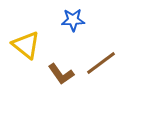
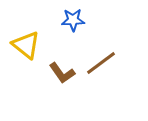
brown L-shape: moved 1 px right, 1 px up
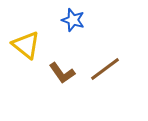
blue star: rotated 20 degrees clockwise
brown line: moved 4 px right, 6 px down
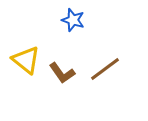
yellow triangle: moved 15 px down
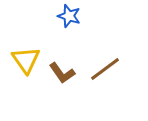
blue star: moved 4 px left, 4 px up
yellow triangle: rotated 16 degrees clockwise
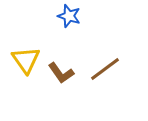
brown L-shape: moved 1 px left
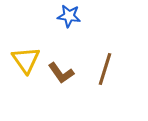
blue star: rotated 10 degrees counterclockwise
brown line: rotated 36 degrees counterclockwise
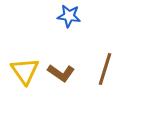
yellow triangle: moved 1 px left, 11 px down
brown L-shape: rotated 20 degrees counterclockwise
